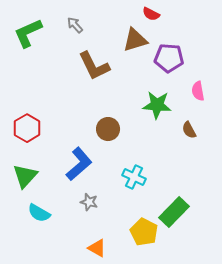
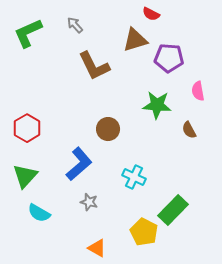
green rectangle: moved 1 px left, 2 px up
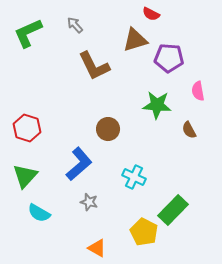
red hexagon: rotated 12 degrees counterclockwise
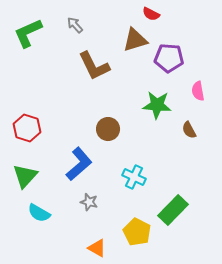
yellow pentagon: moved 7 px left
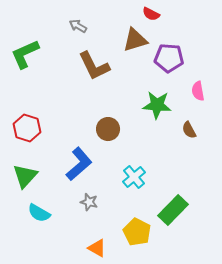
gray arrow: moved 3 px right, 1 px down; rotated 18 degrees counterclockwise
green L-shape: moved 3 px left, 21 px down
cyan cross: rotated 25 degrees clockwise
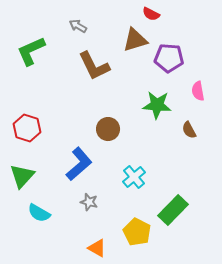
green L-shape: moved 6 px right, 3 px up
green triangle: moved 3 px left
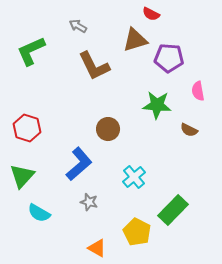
brown semicircle: rotated 36 degrees counterclockwise
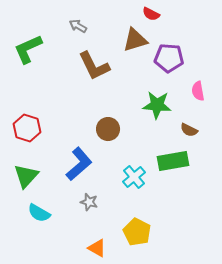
green L-shape: moved 3 px left, 2 px up
green triangle: moved 4 px right
green rectangle: moved 49 px up; rotated 36 degrees clockwise
